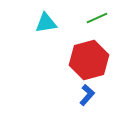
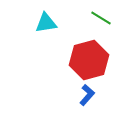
green line: moved 4 px right; rotated 55 degrees clockwise
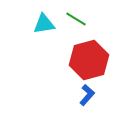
green line: moved 25 px left, 1 px down
cyan triangle: moved 2 px left, 1 px down
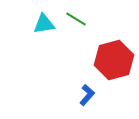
red hexagon: moved 25 px right
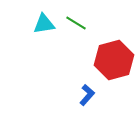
green line: moved 4 px down
